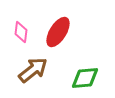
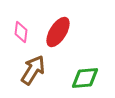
brown arrow: rotated 20 degrees counterclockwise
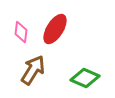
red ellipse: moved 3 px left, 3 px up
green diamond: rotated 28 degrees clockwise
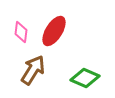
red ellipse: moved 1 px left, 2 px down
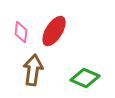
brown arrow: rotated 24 degrees counterclockwise
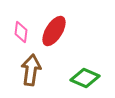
brown arrow: moved 2 px left
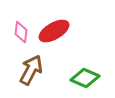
red ellipse: rotated 28 degrees clockwise
brown arrow: rotated 20 degrees clockwise
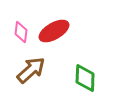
brown arrow: rotated 20 degrees clockwise
green diamond: rotated 68 degrees clockwise
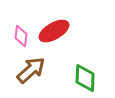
pink diamond: moved 4 px down
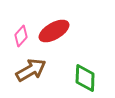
pink diamond: rotated 35 degrees clockwise
brown arrow: rotated 12 degrees clockwise
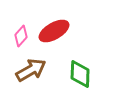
green diamond: moved 5 px left, 4 px up
